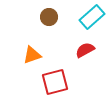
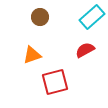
brown circle: moved 9 px left
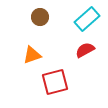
cyan rectangle: moved 5 px left, 2 px down
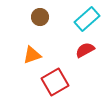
red square: rotated 16 degrees counterclockwise
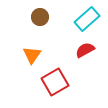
orange triangle: rotated 36 degrees counterclockwise
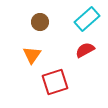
brown circle: moved 5 px down
red square: rotated 12 degrees clockwise
